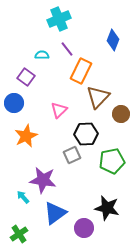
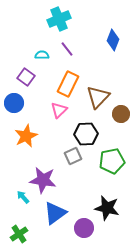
orange rectangle: moved 13 px left, 13 px down
gray square: moved 1 px right, 1 px down
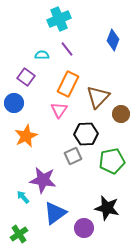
pink triangle: rotated 12 degrees counterclockwise
